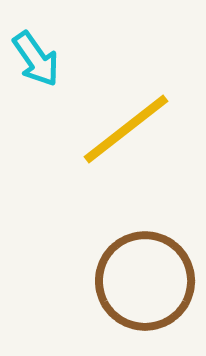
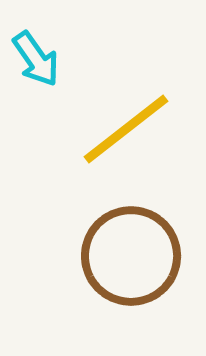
brown circle: moved 14 px left, 25 px up
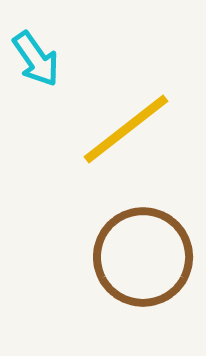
brown circle: moved 12 px right, 1 px down
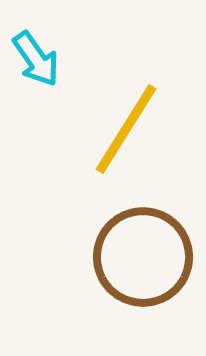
yellow line: rotated 20 degrees counterclockwise
